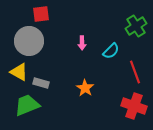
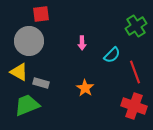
cyan semicircle: moved 1 px right, 4 px down
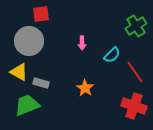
red line: rotated 15 degrees counterclockwise
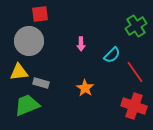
red square: moved 1 px left
pink arrow: moved 1 px left, 1 px down
yellow triangle: rotated 36 degrees counterclockwise
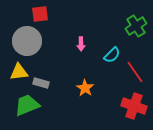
gray circle: moved 2 px left
